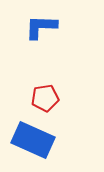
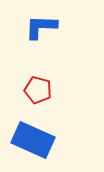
red pentagon: moved 7 px left, 8 px up; rotated 24 degrees clockwise
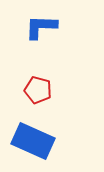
blue rectangle: moved 1 px down
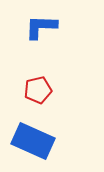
red pentagon: rotated 28 degrees counterclockwise
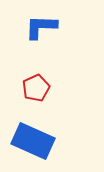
red pentagon: moved 2 px left, 2 px up; rotated 12 degrees counterclockwise
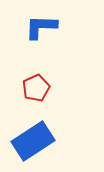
blue rectangle: rotated 57 degrees counterclockwise
